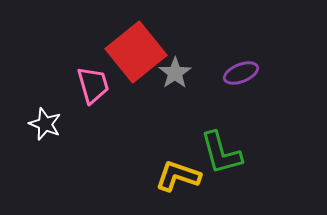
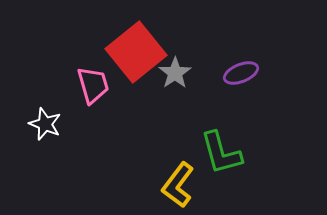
yellow L-shape: moved 9 px down; rotated 72 degrees counterclockwise
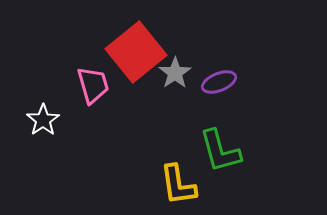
purple ellipse: moved 22 px left, 9 px down
white star: moved 2 px left, 4 px up; rotated 16 degrees clockwise
green L-shape: moved 1 px left, 2 px up
yellow L-shape: rotated 45 degrees counterclockwise
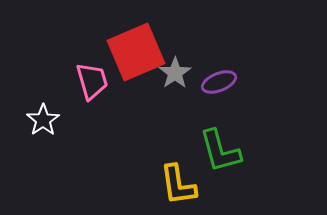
red square: rotated 16 degrees clockwise
pink trapezoid: moved 1 px left, 4 px up
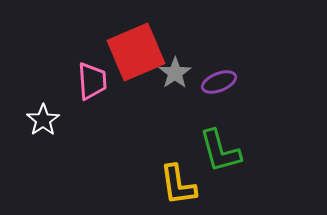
pink trapezoid: rotated 12 degrees clockwise
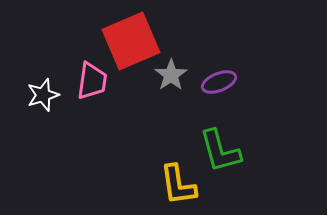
red square: moved 5 px left, 11 px up
gray star: moved 4 px left, 2 px down
pink trapezoid: rotated 12 degrees clockwise
white star: moved 25 px up; rotated 16 degrees clockwise
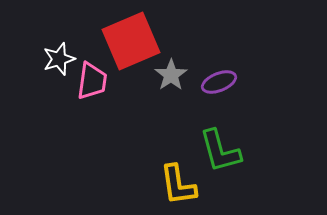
white star: moved 16 px right, 36 px up
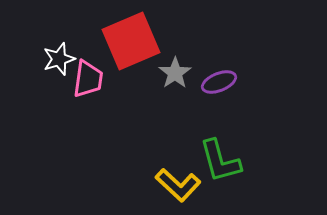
gray star: moved 4 px right, 2 px up
pink trapezoid: moved 4 px left, 2 px up
green L-shape: moved 10 px down
yellow L-shape: rotated 39 degrees counterclockwise
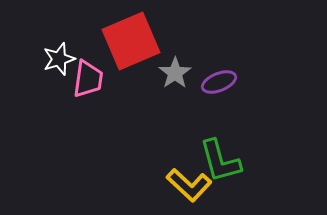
yellow L-shape: moved 11 px right
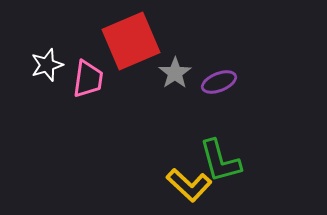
white star: moved 12 px left, 6 px down
